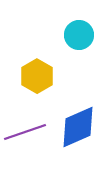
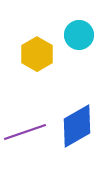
yellow hexagon: moved 22 px up
blue diamond: moved 1 px left, 1 px up; rotated 6 degrees counterclockwise
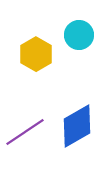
yellow hexagon: moved 1 px left
purple line: rotated 15 degrees counterclockwise
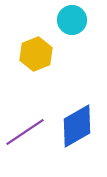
cyan circle: moved 7 px left, 15 px up
yellow hexagon: rotated 8 degrees clockwise
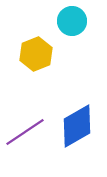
cyan circle: moved 1 px down
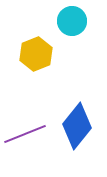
blue diamond: rotated 21 degrees counterclockwise
purple line: moved 2 px down; rotated 12 degrees clockwise
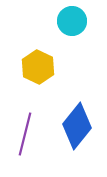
yellow hexagon: moved 2 px right, 13 px down; rotated 12 degrees counterclockwise
purple line: rotated 54 degrees counterclockwise
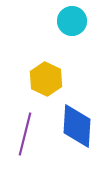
yellow hexagon: moved 8 px right, 12 px down
blue diamond: rotated 36 degrees counterclockwise
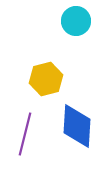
cyan circle: moved 4 px right
yellow hexagon: rotated 20 degrees clockwise
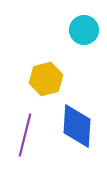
cyan circle: moved 8 px right, 9 px down
purple line: moved 1 px down
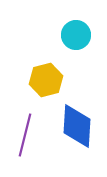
cyan circle: moved 8 px left, 5 px down
yellow hexagon: moved 1 px down
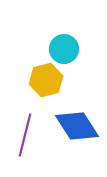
cyan circle: moved 12 px left, 14 px down
blue diamond: rotated 36 degrees counterclockwise
